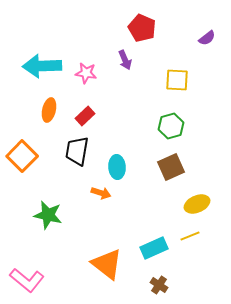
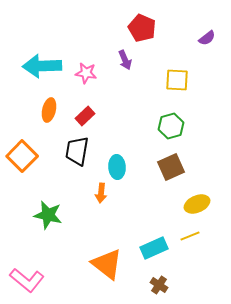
orange arrow: rotated 78 degrees clockwise
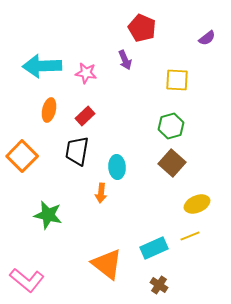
brown square: moved 1 px right, 4 px up; rotated 24 degrees counterclockwise
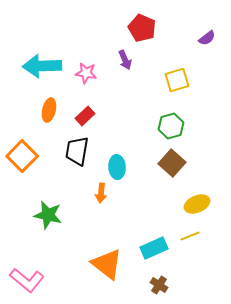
yellow square: rotated 20 degrees counterclockwise
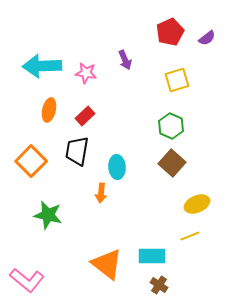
red pentagon: moved 28 px right, 4 px down; rotated 24 degrees clockwise
green hexagon: rotated 20 degrees counterclockwise
orange square: moved 9 px right, 5 px down
cyan rectangle: moved 2 px left, 8 px down; rotated 24 degrees clockwise
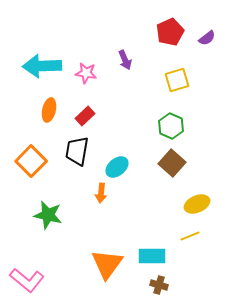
cyan ellipse: rotated 55 degrees clockwise
orange triangle: rotated 28 degrees clockwise
brown cross: rotated 18 degrees counterclockwise
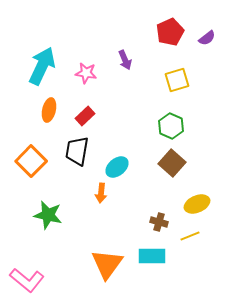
cyan arrow: rotated 117 degrees clockwise
brown cross: moved 63 px up
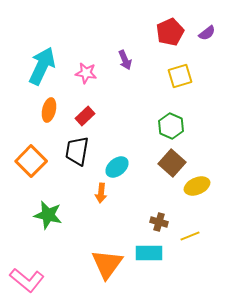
purple semicircle: moved 5 px up
yellow square: moved 3 px right, 4 px up
yellow ellipse: moved 18 px up
cyan rectangle: moved 3 px left, 3 px up
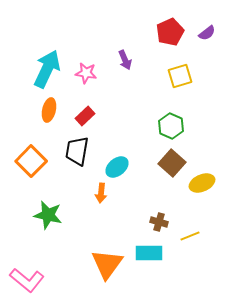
cyan arrow: moved 5 px right, 3 px down
yellow ellipse: moved 5 px right, 3 px up
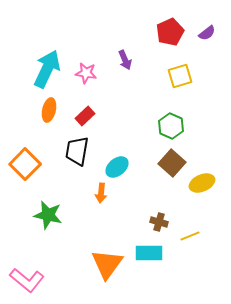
orange square: moved 6 px left, 3 px down
